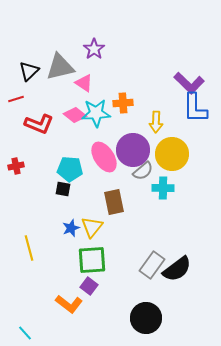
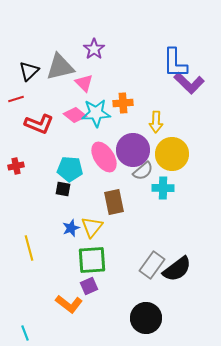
pink triangle: rotated 12 degrees clockwise
blue L-shape: moved 20 px left, 45 px up
purple square: rotated 30 degrees clockwise
cyan line: rotated 21 degrees clockwise
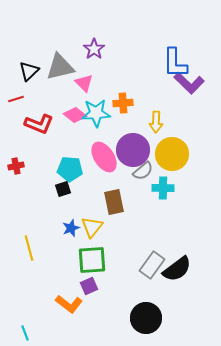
black square: rotated 28 degrees counterclockwise
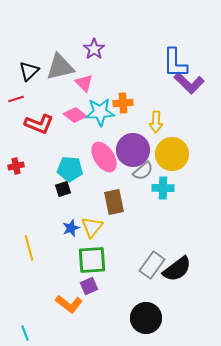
cyan star: moved 4 px right, 1 px up
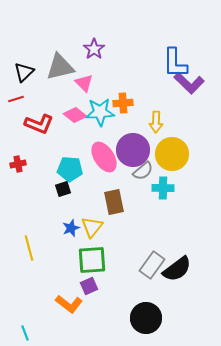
black triangle: moved 5 px left, 1 px down
red cross: moved 2 px right, 2 px up
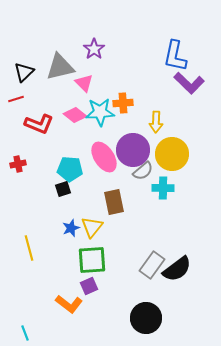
blue L-shape: moved 7 px up; rotated 12 degrees clockwise
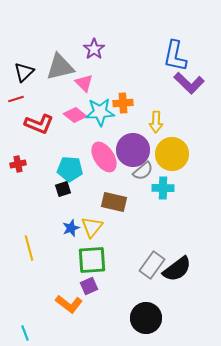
brown rectangle: rotated 65 degrees counterclockwise
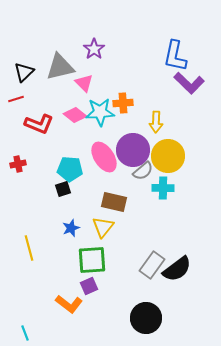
yellow circle: moved 4 px left, 2 px down
yellow triangle: moved 11 px right
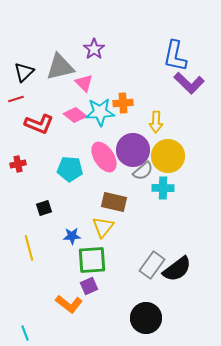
black square: moved 19 px left, 19 px down
blue star: moved 1 px right, 8 px down; rotated 18 degrees clockwise
